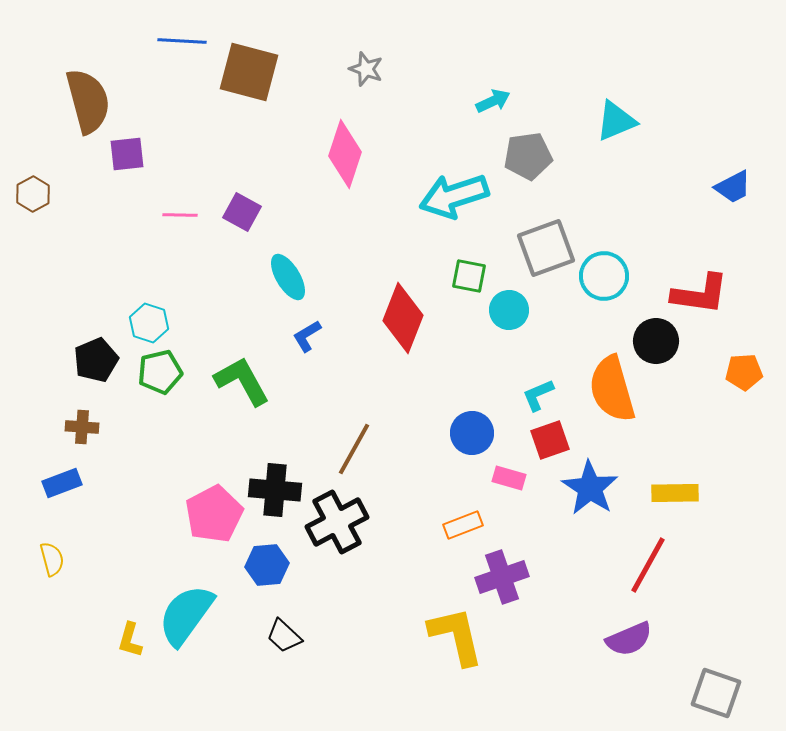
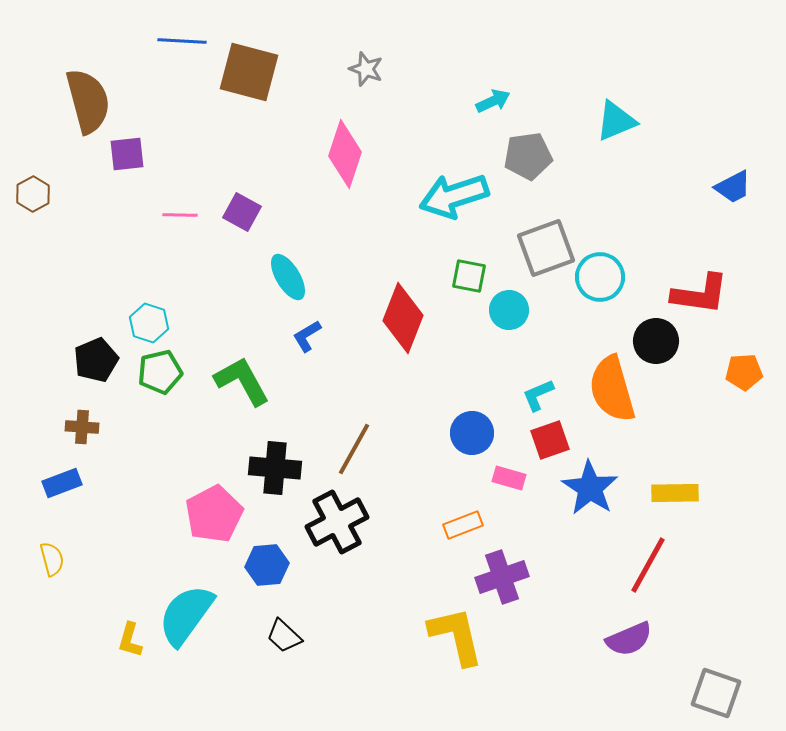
cyan circle at (604, 276): moved 4 px left, 1 px down
black cross at (275, 490): moved 22 px up
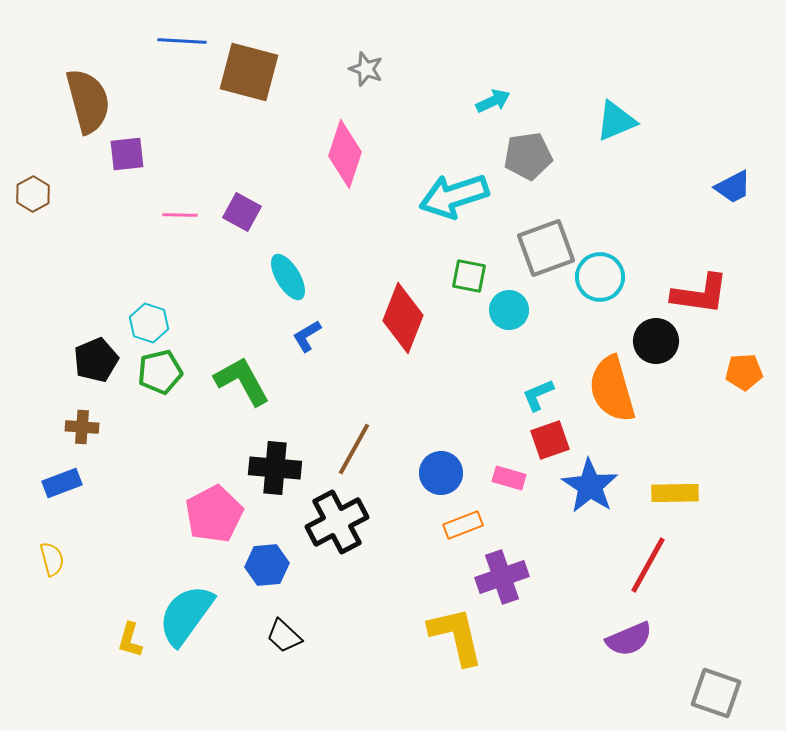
blue circle at (472, 433): moved 31 px left, 40 px down
blue star at (590, 488): moved 2 px up
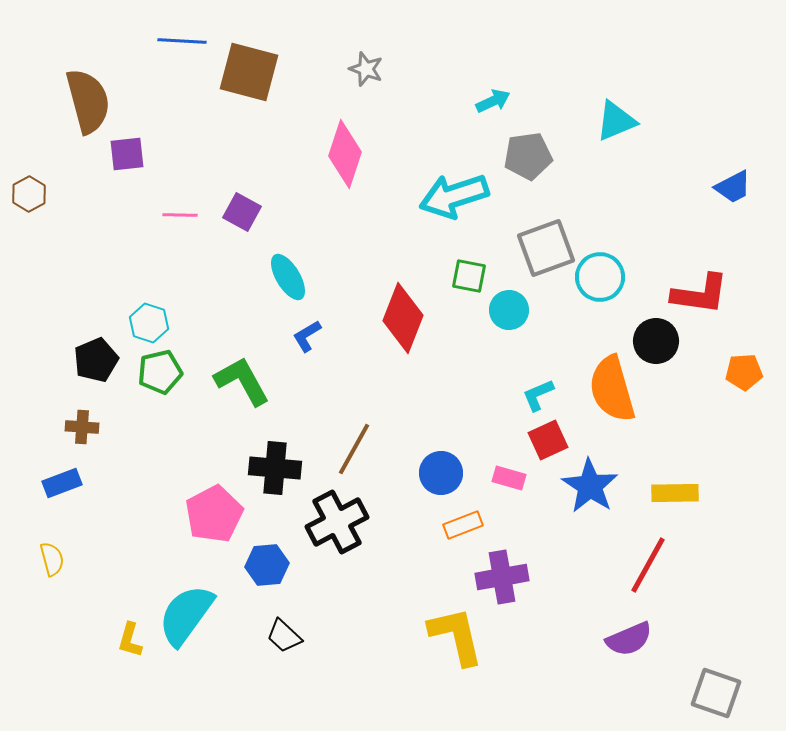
brown hexagon at (33, 194): moved 4 px left
red square at (550, 440): moved 2 px left; rotated 6 degrees counterclockwise
purple cross at (502, 577): rotated 9 degrees clockwise
